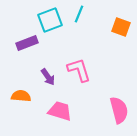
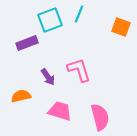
orange semicircle: rotated 18 degrees counterclockwise
pink semicircle: moved 19 px left, 7 px down
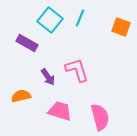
cyan line: moved 1 px right, 4 px down
cyan square: rotated 30 degrees counterclockwise
purple rectangle: rotated 50 degrees clockwise
pink L-shape: moved 2 px left
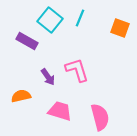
orange square: moved 1 px left, 1 px down
purple rectangle: moved 2 px up
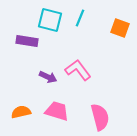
cyan square: rotated 25 degrees counterclockwise
purple rectangle: rotated 20 degrees counterclockwise
pink L-shape: moved 1 px right; rotated 20 degrees counterclockwise
purple arrow: rotated 30 degrees counterclockwise
orange semicircle: moved 16 px down
pink trapezoid: moved 3 px left
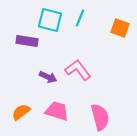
orange semicircle: rotated 24 degrees counterclockwise
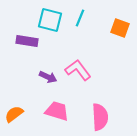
orange semicircle: moved 7 px left, 2 px down
pink semicircle: rotated 12 degrees clockwise
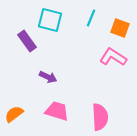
cyan line: moved 11 px right
purple rectangle: rotated 45 degrees clockwise
pink L-shape: moved 35 px right, 13 px up; rotated 20 degrees counterclockwise
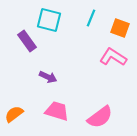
cyan square: moved 1 px left
pink semicircle: rotated 56 degrees clockwise
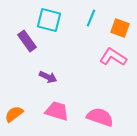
pink semicircle: rotated 124 degrees counterclockwise
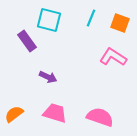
orange square: moved 5 px up
pink trapezoid: moved 2 px left, 2 px down
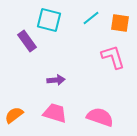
cyan line: rotated 30 degrees clockwise
orange square: rotated 12 degrees counterclockwise
pink L-shape: rotated 40 degrees clockwise
purple arrow: moved 8 px right, 3 px down; rotated 30 degrees counterclockwise
orange semicircle: moved 1 px down
